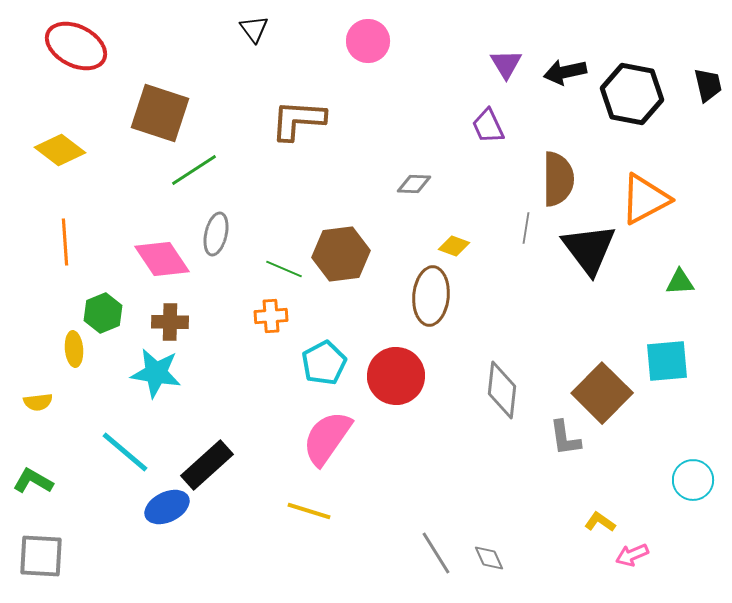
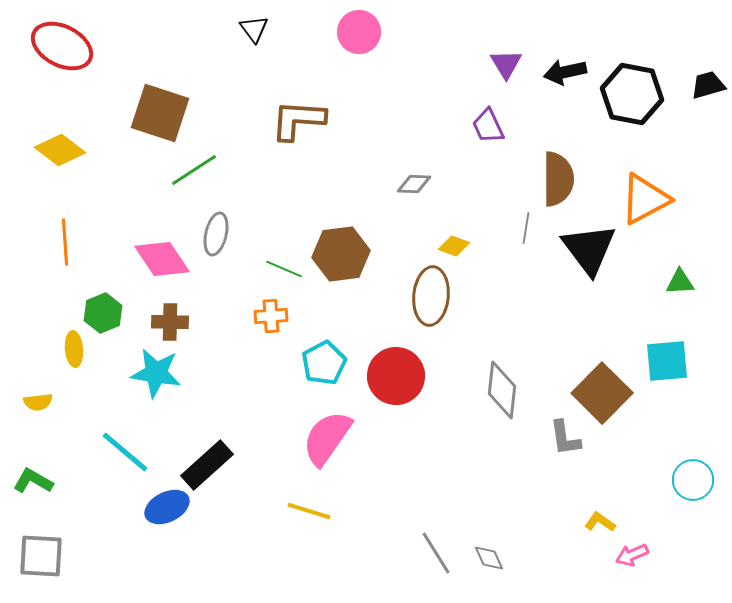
pink circle at (368, 41): moved 9 px left, 9 px up
red ellipse at (76, 46): moved 14 px left
black trapezoid at (708, 85): rotated 93 degrees counterclockwise
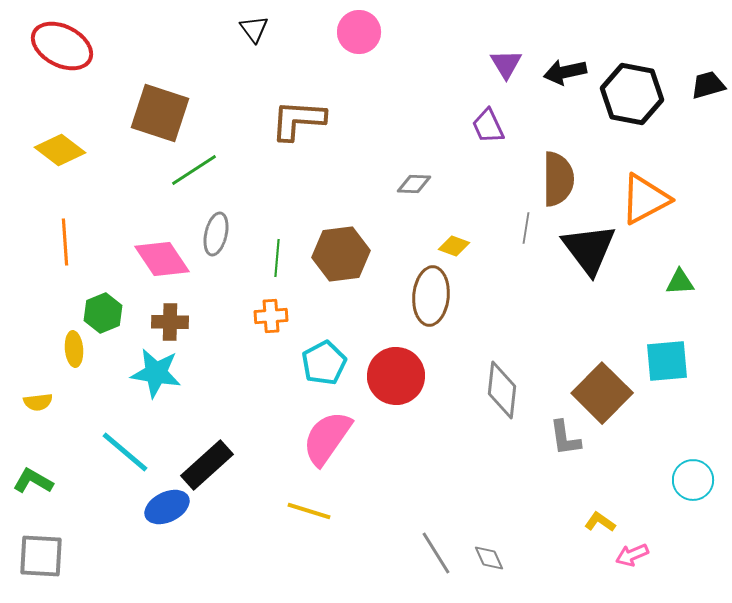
green line at (284, 269): moved 7 px left, 11 px up; rotated 72 degrees clockwise
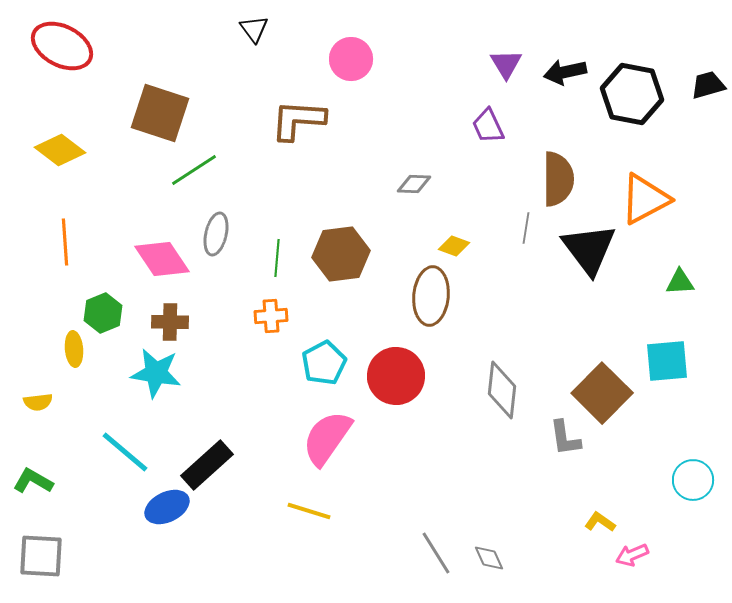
pink circle at (359, 32): moved 8 px left, 27 px down
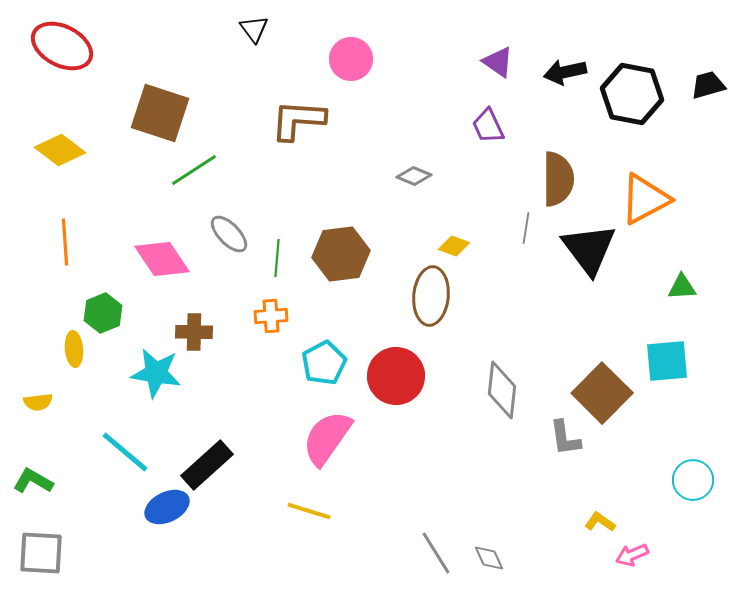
purple triangle at (506, 64): moved 8 px left, 2 px up; rotated 24 degrees counterclockwise
gray diamond at (414, 184): moved 8 px up; rotated 20 degrees clockwise
gray ellipse at (216, 234): moved 13 px right; rotated 57 degrees counterclockwise
green triangle at (680, 282): moved 2 px right, 5 px down
brown cross at (170, 322): moved 24 px right, 10 px down
gray square at (41, 556): moved 3 px up
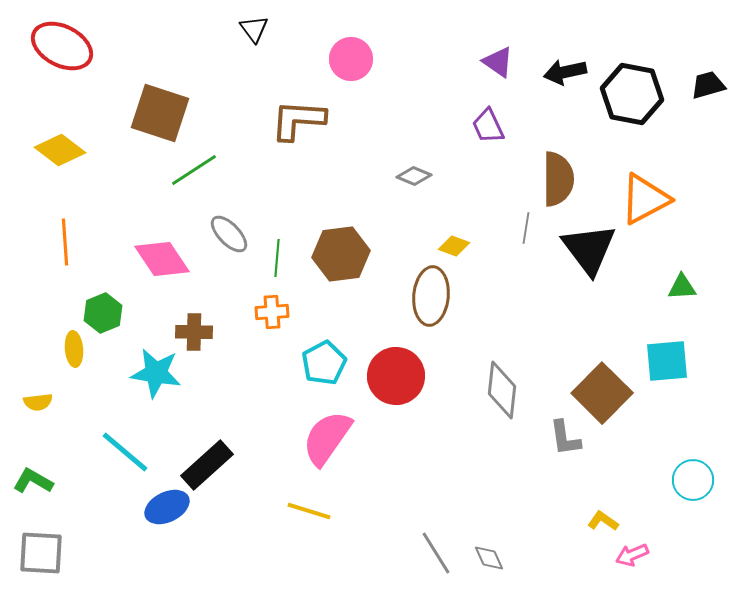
orange cross at (271, 316): moved 1 px right, 4 px up
yellow L-shape at (600, 522): moved 3 px right, 1 px up
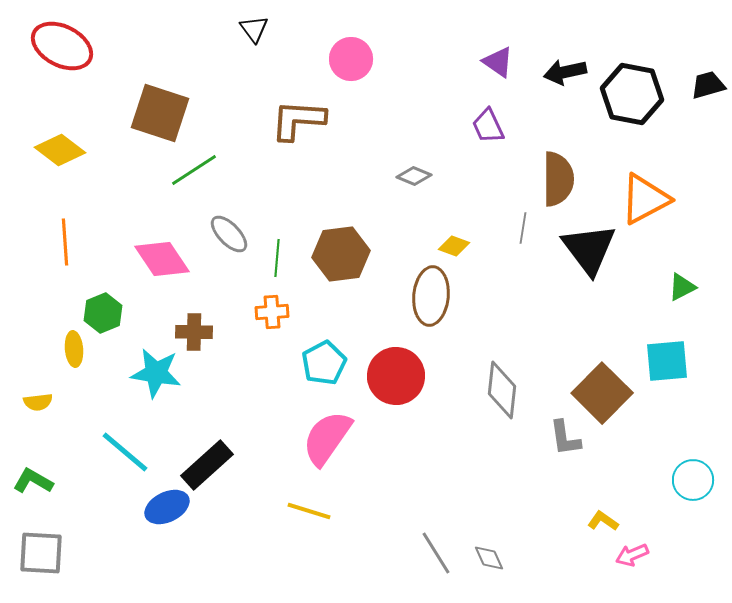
gray line at (526, 228): moved 3 px left
green triangle at (682, 287): rotated 24 degrees counterclockwise
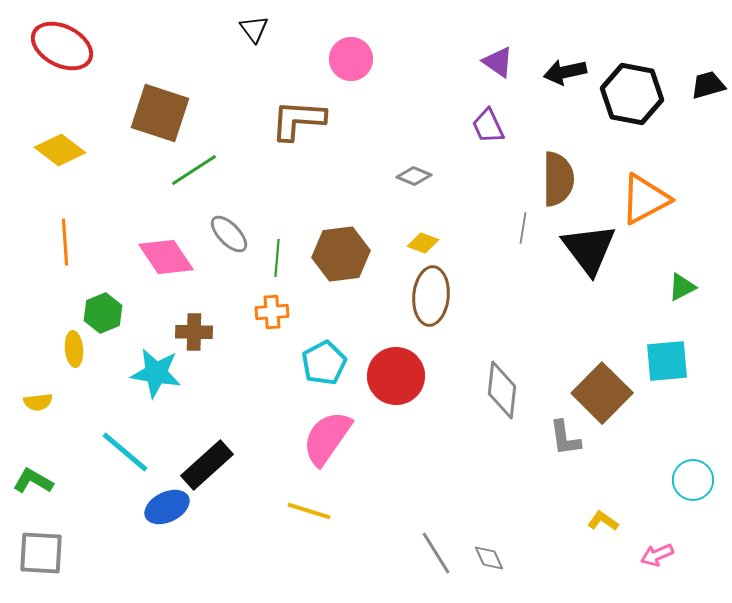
yellow diamond at (454, 246): moved 31 px left, 3 px up
pink diamond at (162, 259): moved 4 px right, 2 px up
pink arrow at (632, 555): moved 25 px right
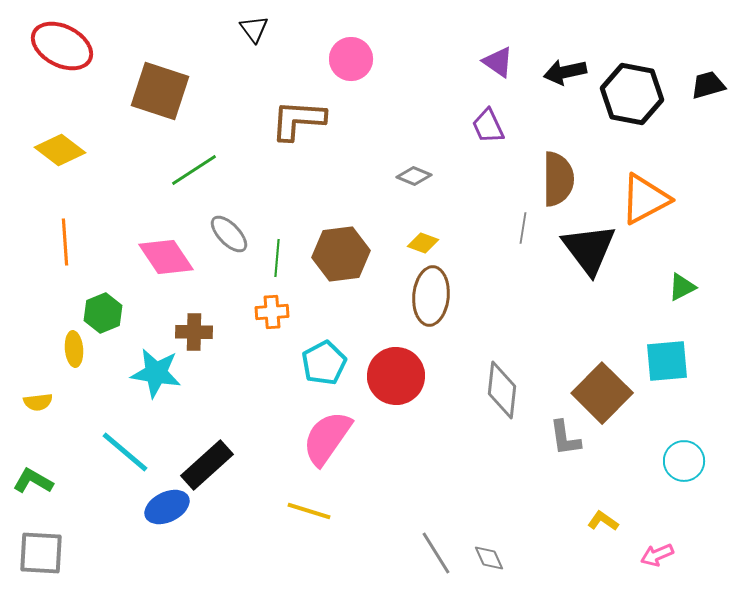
brown square at (160, 113): moved 22 px up
cyan circle at (693, 480): moved 9 px left, 19 px up
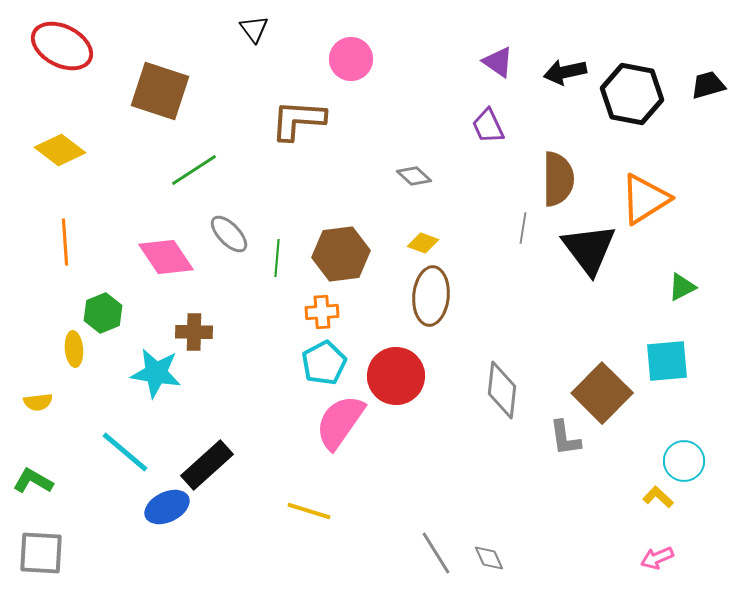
gray diamond at (414, 176): rotated 20 degrees clockwise
orange triangle at (645, 199): rotated 4 degrees counterclockwise
orange cross at (272, 312): moved 50 px right
pink semicircle at (327, 438): moved 13 px right, 16 px up
yellow L-shape at (603, 521): moved 55 px right, 24 px up; rotated 8 degrees clockwise
pink arrow at (657, 555): moved 3 px down
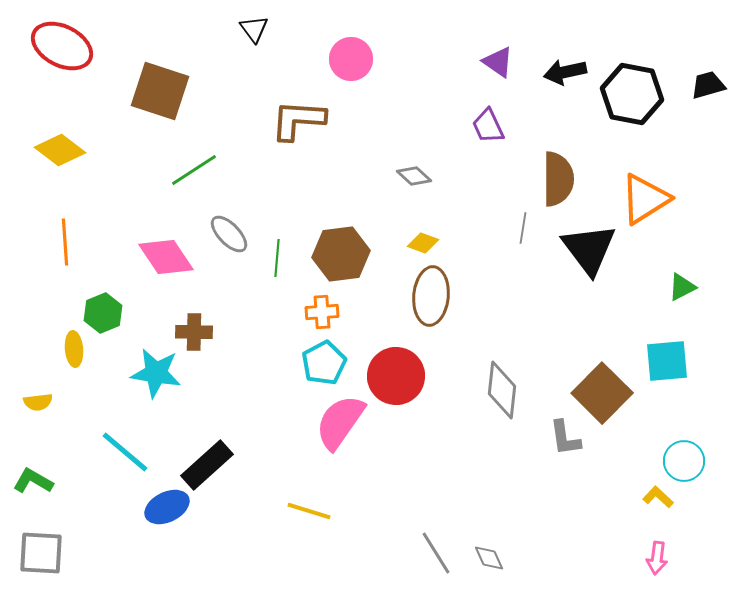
pink arrow at (657, 558): rotated 60 degrees counterclockwise
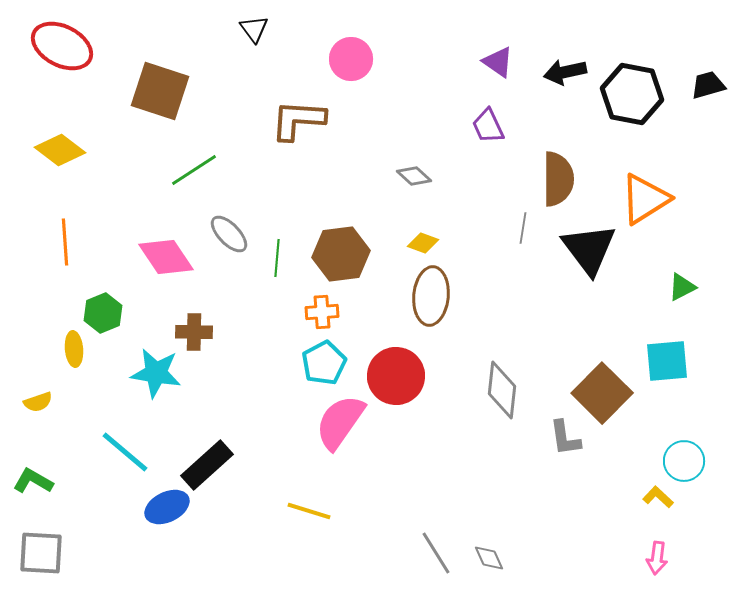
yellow semicircle at (38, 402): rotated 12 degrees counterclockwise
